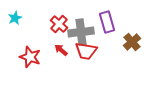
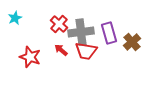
purple rectangle: moved 2 px right, 11 px down
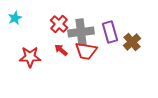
purple rectangle: moved 1 px right, 1 px up
red star: rotated 20 degrees counterclockwise
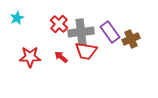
cyan star: moved 2 px right
purple rectangle: rotated 20 degrees counterclockwise
brown cross: moved 1 px left, 3 px up; rotated 18 degrees clockwise
red arrow: moved 7 px down
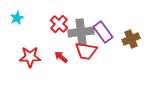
purple rectangle: moved 7 px left
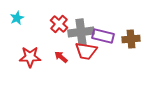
purple rectangle: moved 4 px down; rotated 40 degrees counterclockwise
brown cross: rotated 18 degrees clockwise
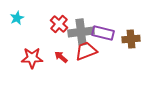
purple rectangle: moved 3 px up
red trapezoid: rotated 150 degrees clockwise
red star: moved 2 px right, 1 px down
